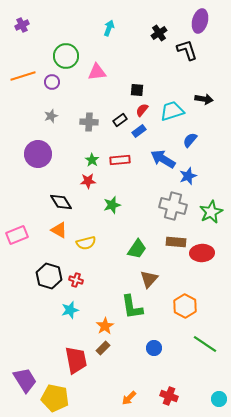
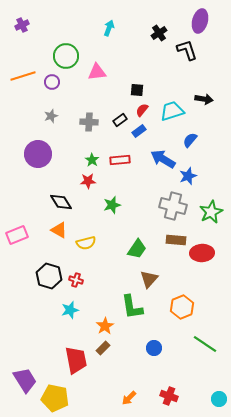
brown rectangle at (176, 242): moved 2 px up
orange hexagon at (185, 306): moved 3 px left, 1 px down; rotated 10 degrees clockwise
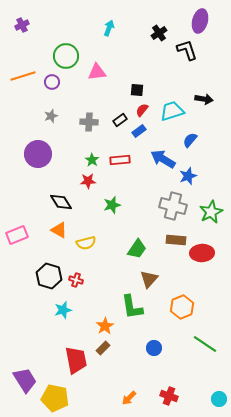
cyan star at (70, 310): moved 7 px left
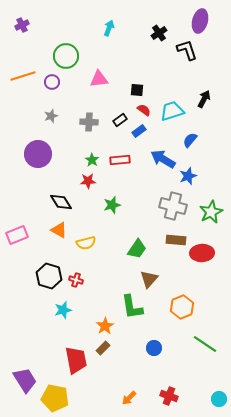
pink triangle at (97, 72): moved 2 px right, 7 px down
black arrow at (204, 99): rotated 72 degrees counterclockwise
red semicircle at (142, 110): moved 2 px right; rotated 88 degrees clockwise
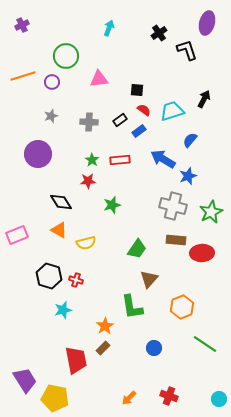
purple ellipse at (200, 21): moved 7 px right, 2 px down
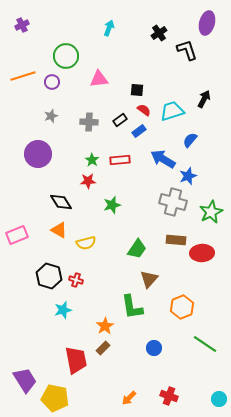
gray cross at (173, 206): moved 4 px up
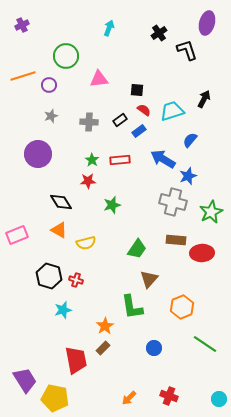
purple circle at (52, 82): moved 3 px left, 3 px down
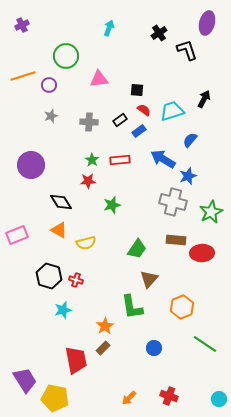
purple circle at (38, 154): moved 7 px left, 11 px down
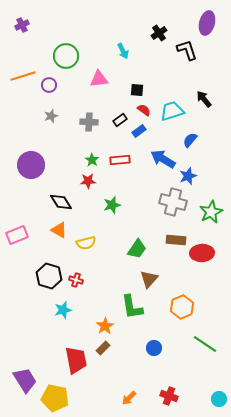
cyan arrow at (109, 28): moved 14 px right, 23 px down; rotated 133 degrees clockwise
black arrow at (204, 99): rotated 66 degrees counterclockwise
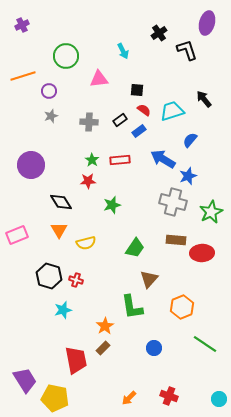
purple circle at (49, 85): moved 6 px down
orange triangle at (59, 230): rotated 30 degrees clockwise
green trapezoid at (137, 249): moved 2 px left, 1 px up
